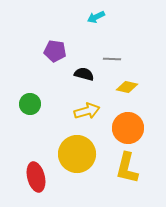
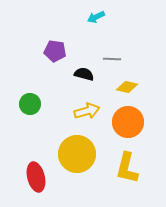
orange circle: moved 6 px up
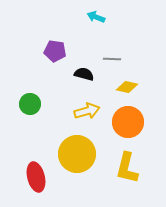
cyan arrow: rotated 48 degrees clockwise
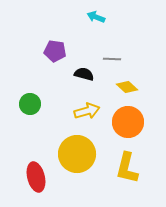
yellow diamond: rotated 30 degrees clockwise
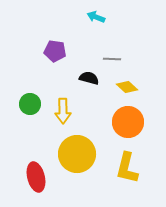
black semicircle: moved 5 px right, 4 px down
yellow arrow: moved 24 px left; rotated 105 degrees clockwise
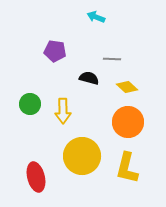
yellow circle: moved 5 px right, 2 px down
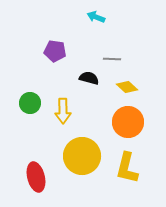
green circle: moved 1 px up
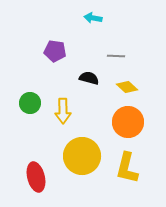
cyan arrow: moved 3 px left, 1 px down; rotated 12 degrees counterclockwise
gray line: moved 4 px right, 3 px up
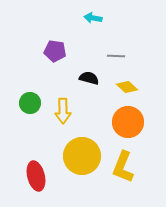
yellow L-shape: moved 4 px left, 1 px up; rotated 8 degrees clockwise
red ellipse: moved 1 px up
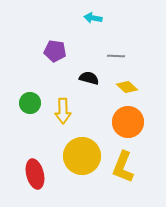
red ellipse: moved 1 px left, 2 px up
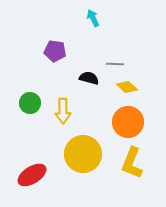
cyan arrow: rotated 54 degrees clockwise
gray line: moved 1 px left, 8 px down
yellow circle: moved 1 px right, 2 px up
yellow L-shape: moved 9 px right, 4 px up
red ellipse: moved 3 px left, 1 px down; rotated 72 degrees clockwise
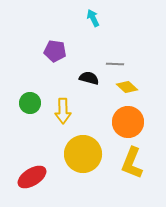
red ellipse: moved 2 px down
